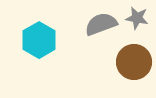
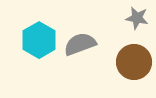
gray semicircle: moved 21 px left, 20 px down
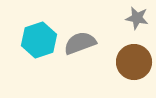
cyan hexagon: rotated 12 degrees clockwise
gray semicircle: moved 1 px up
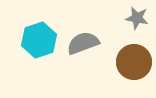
gray semicircle: moved 3 px right
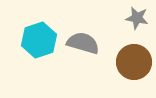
gray semicircle: rotated 36 degrees clockwise
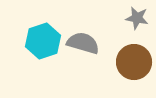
cyan hexagon: moved 4 px right, 1 px down
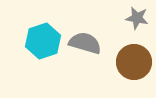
gray semicircle: moved 2 px right
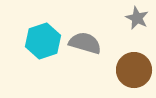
gray star: rotated 15 degrees clockwise
brown circle: moved 8 px down
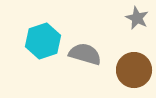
gray semicircle: moved 11 px down
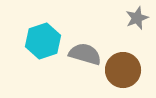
gray star: rotated 25 degrees clockwise
brown circle: moved 11 px left
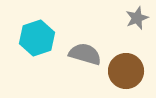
cyan hexagon: moved 6 px left, 3 px up
brown circle: moved 3 px right, 1 px down
